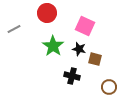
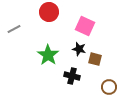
red circle: moved 2 px right, 1 px up
green star: moved 5 px left, 9 px down
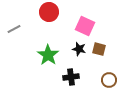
brown square: moved 4 px right, 10 px up
black cross: moved 1 px left, 1 px down; rotated 21 degrees counterclockwise
brown circle: moved 7 px up
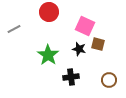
brown square: moved 1 px left, 5 px up
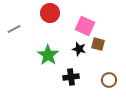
red circle: moved 1 px right, 1 px down
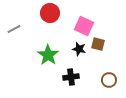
pink square: moved 1 px left
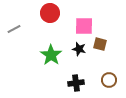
pink square: rotated 24 degrees counterclockwise
brown square: moved 2 px right
green star: moved 3 px right
black cross: moved 5 px right, 6 px down
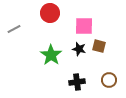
brown square: moved 1 px left, 2 px down
black cross: moved 1 px right, 1 px up
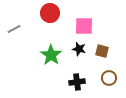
brown square: moved 3 px right, 5 px down
brown circle: moved 2 px up
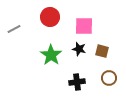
red circle: moved 4 px down
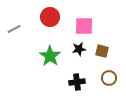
black star: rotated 24 degrees counterclockwise
green star: moved 1 px left, 1 px down
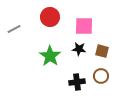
black star: rotated 16 degrees clockwise
brown circle: moved 8 px left, 2 px up
